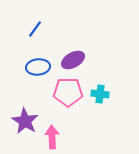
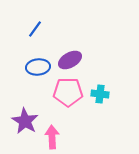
purple ellipse: moved 3 px left
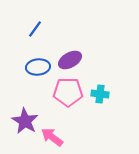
pink arrow: rotated 50 degrees counterclockwise
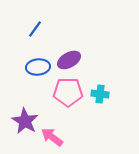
purple ellipse: moved 1 px left
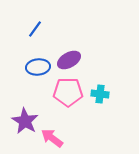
pink arrow: moved 1 px down
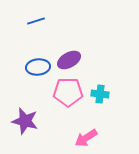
blue line: moved 1 px right, 8 px up; rotated 36 degrees clockwise
purple star: rotated 16 degrees counterclockwise
pink arrow: moved 34 px right; rotated 70 degrees counterclockwise
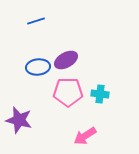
purple ellipse: moved 3 px left
purple star: moved 6 px left, 1 px up
pink arrow: moved 1 px left, 2 px up
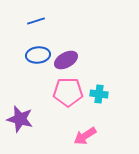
blue ellipse: moved 12 px up
cyan cross: moved 1 px left
purple star: moved 1 px right, 1 px up
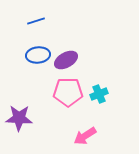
cyan cross: rotated 30 degrees counterclockwise
purple star: moved 1 px left, 1 px up; rotated 12 degrees counterclockwise
